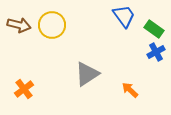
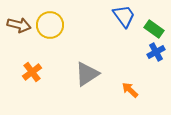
yellow circle: moved 2 px left
orange cross: moved 8 px right, 17 px up
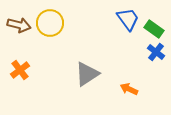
blue trapezoid: moved 4 px right, 3 px down
yellow circle: moved 2 px up
blue cross: rotated 24 degrees counterclockwise
orange cross: moved 12 px left, 2 px up
orange arrow: moved 1 px left, 1 px up; rotated 18 degrees counterclockwise
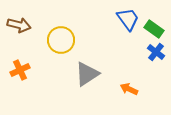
yellow circle: moved 11 px right, 17 px down
orange cross: rotated 12 degrees clockwise
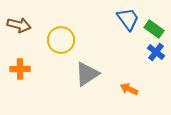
orange cross: moved 1 px up; rotated 24 degrees clockwise
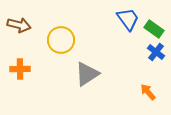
orange arrow: moved 19 px right, 3 px down; rotated 24 degrees clockwise
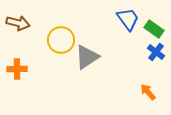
brown arrow: moved 1 px left, 2 px up
orange cross: moved 3 px left
gray triangle: moved 17 px up
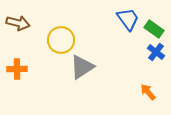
gray triangle: moved 5 px left, 10 px down
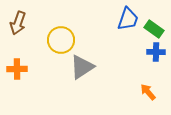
blue trapezoid: rotated 55 degrees clockwise
brown arrow: rotated 95 degrees clockwise
blue cross: rotated 36 degrees counterclockwise
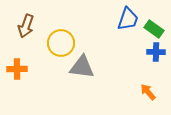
brown arrow: moved 8 px right, 3 px down
yellow circle: moved 3 px down
gray triangle: rotated 40 degrees clockwise
